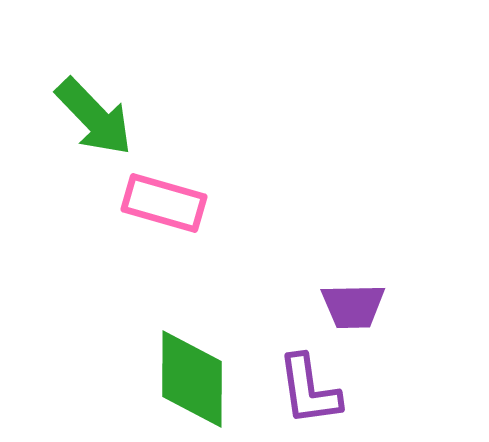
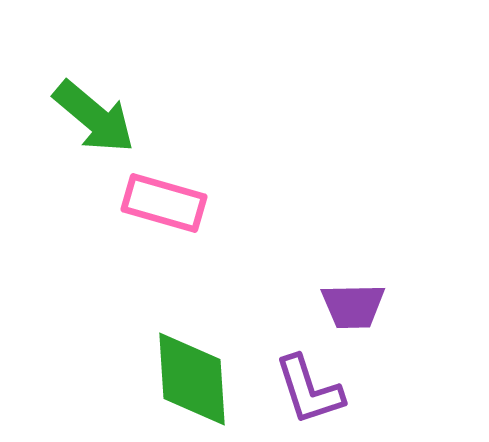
green arrow: rotated 6 degrees counterclockwise
green diamond: rotated 4 degrees counterclockwise
purple L-shape: rotated 10 degrees counterclockwise
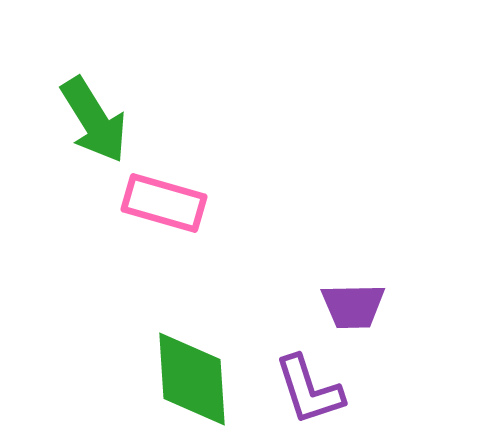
green arrow: moved 3 px down; rotated 18 degrees clockwise
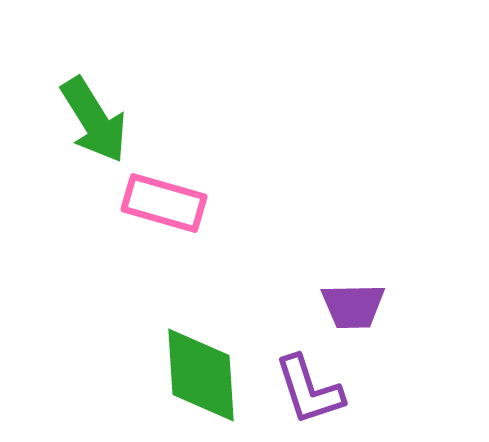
green diamond: moved 9 px right, 4 px up
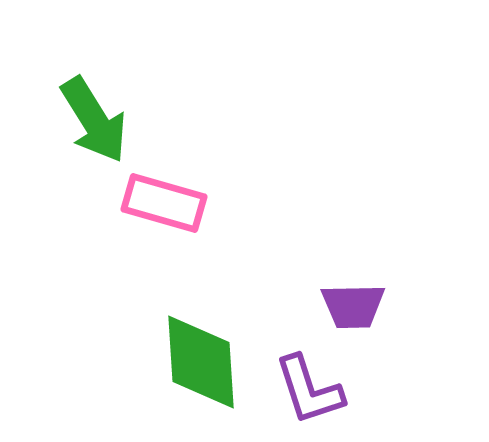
green diamond: moved 13 px up
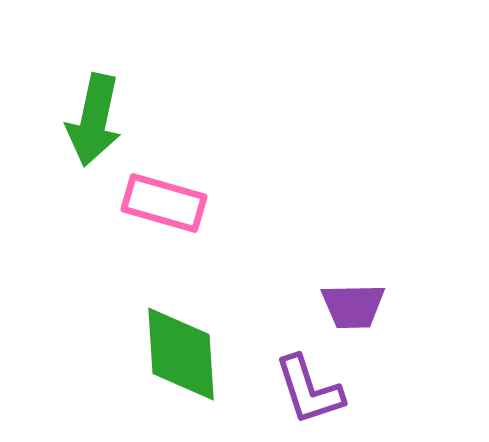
green arrow: rotated 44 degrees clockwise
green diamond: moved 20 px left, 8 px up
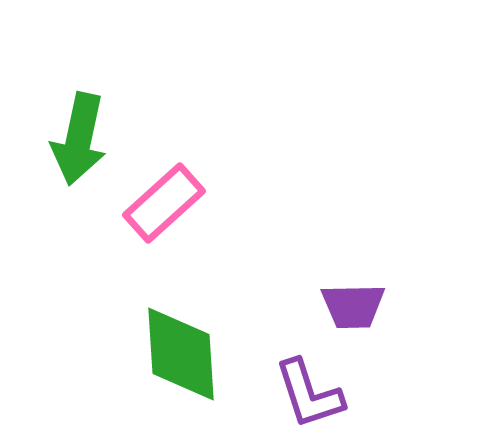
green arrow: moved 15 px left, 19 px down
pink rectangle: rotated 58 degrees counterclockwise
purple L-shape: moved 4 px down
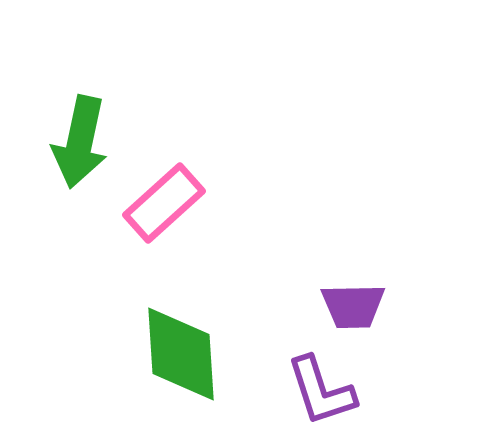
green arrow: moved 1 px right, 3 px down
purple L-shape: moved 12 px right, 3 px up
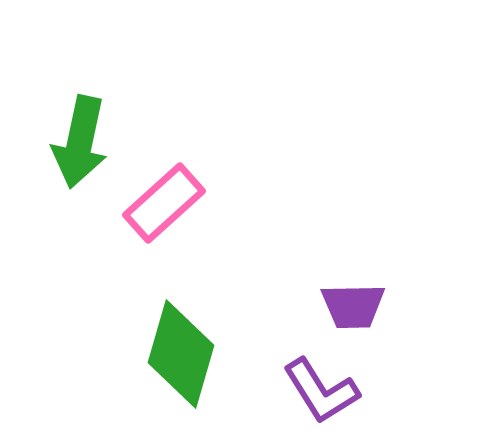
green diamond: rotated 20 degrees clockwise
purple L-shape: rotated 14 degrees counterclockwise
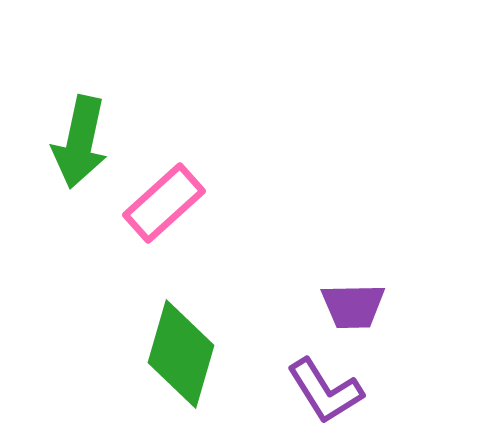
purple L-shape: moved 4 px right
